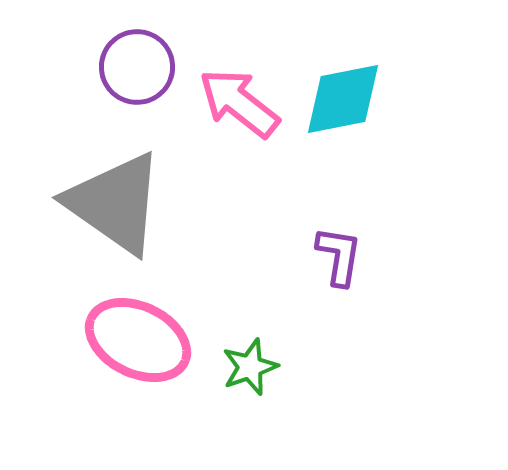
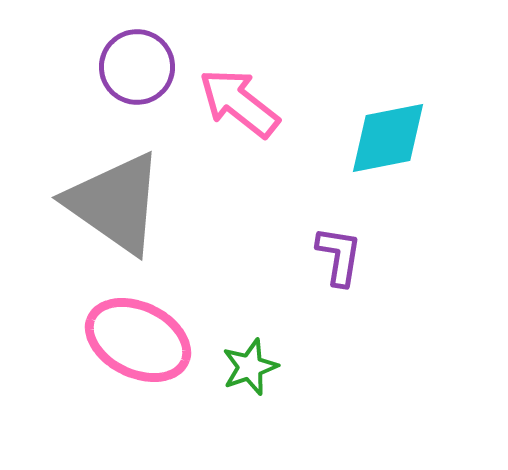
cyan diamond: moved 45 px right, 39 px down
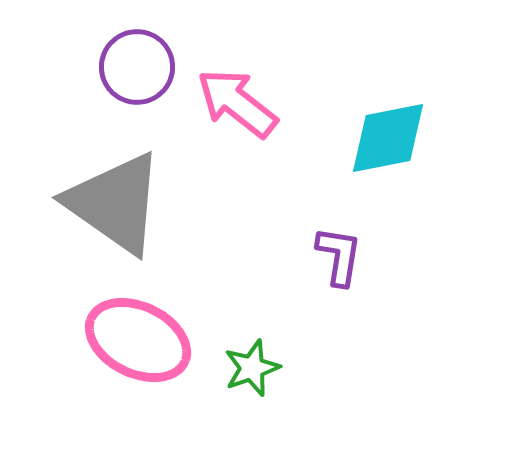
pink arrow: moved 2 px left
green star: moved 2 px right, 1 px down
